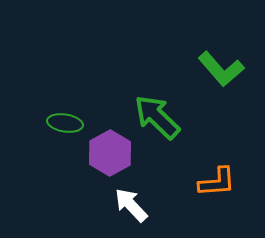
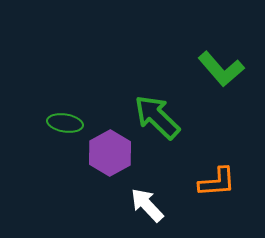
white arrow: moved 16 px right
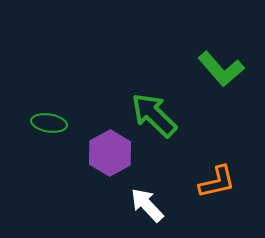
green arrow: moved 3 px left, 2 px up
green ellipse: moved 16 px left
orange L-shape: rotated 9 degrees counterclockwise
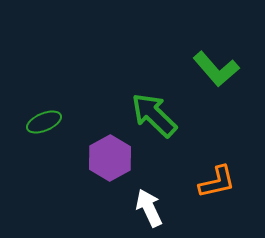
green L-shape: moved 5 px left
green ellipse: moved 5 px left, 1 px up; rotated 32 degrees counterclockwise
purple hexagon: moved 5 px down
white arrow: moved 2 px right, 3 px down; rotated 18 degrees clockwise
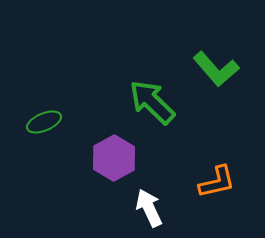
green arrow: moved 2 px left, 13 px up
purple hexagon: moved 4 px right
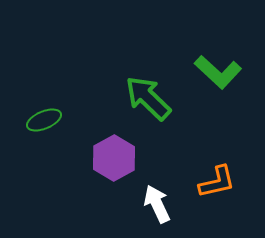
green L-shape: moved 2 px right, 3 px down; rotated 6 degrees counterclockwise
green arrow: moved 4 px left, 4 px up
green ellipse: moved 2 px up
white arrow: moved 8 px right, 4 px up
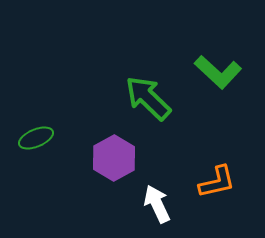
green ellipse: moved 8 px left, 18 px down
